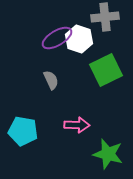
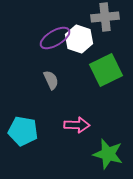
purple ellipse: moved 2 px left
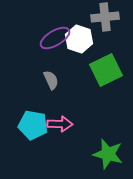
pink arrow: moved 17 px left, 1 px up
cyan pentagon: moved 10 px right, 6 px up
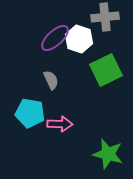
purple ellipse: rotated 12 degrees counterclockwise
cyan pentagon: moved 3 px left, 12 px up
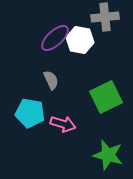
white hexagon: moved 1 px right, 1 px down; rotated 8 degrees counterclockwise
green square: moved 27 px down
pink arrow: moved 3 px right; rotated 15 degrees clockwise
green star: moved 1 px down
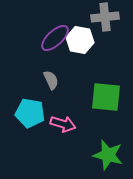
green square: rotated 32 degrees clockwise
